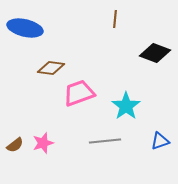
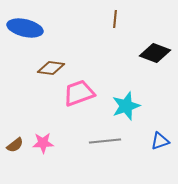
cyan star: rotated 16 degrees clockwise
pink star: rotated 15 degrees clockwise
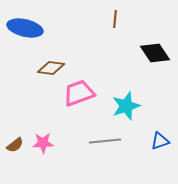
black diamond: rotated 36 degrees clockwise
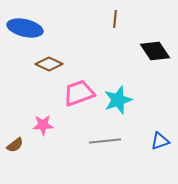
black diamond: moved 2 px up
brown diamond: moved 2 px left, 4 px up; rotated 16 degrees clockwise
cyan star: moved 8 px left, 6 px up
pink star: moved 18 px up
